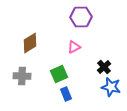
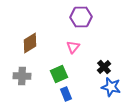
pink triangle: moved 1 px left; rotated 24 degrees counterclockwise
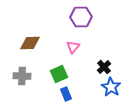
brown diamond: rotated 30 degrees clockwise
blue star: rotated 18 degrees clockwise
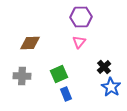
pink triangle: moved 6 px right, 5 px up
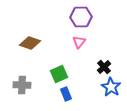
brown diamond: rotated 20 degrees clockwise
gray cross: moved 9 px down
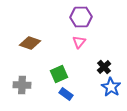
blue rectangle: rotated 32 degrees counterclockwise
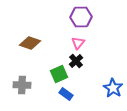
pink triangle: moved 1 px left, 1 px down
black cross: moved 28 px left, 6 px up
blue star: moved 2 px right, 1 px down
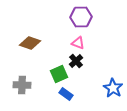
pink triangle: rotated 48 degrees counterclockwise
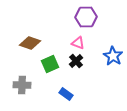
purple hexagon: moved 5 px right
green square: moved 9 px left, 10 px up
blue star: moved 32 px up
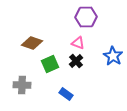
brown diamond: moved 2 px right
